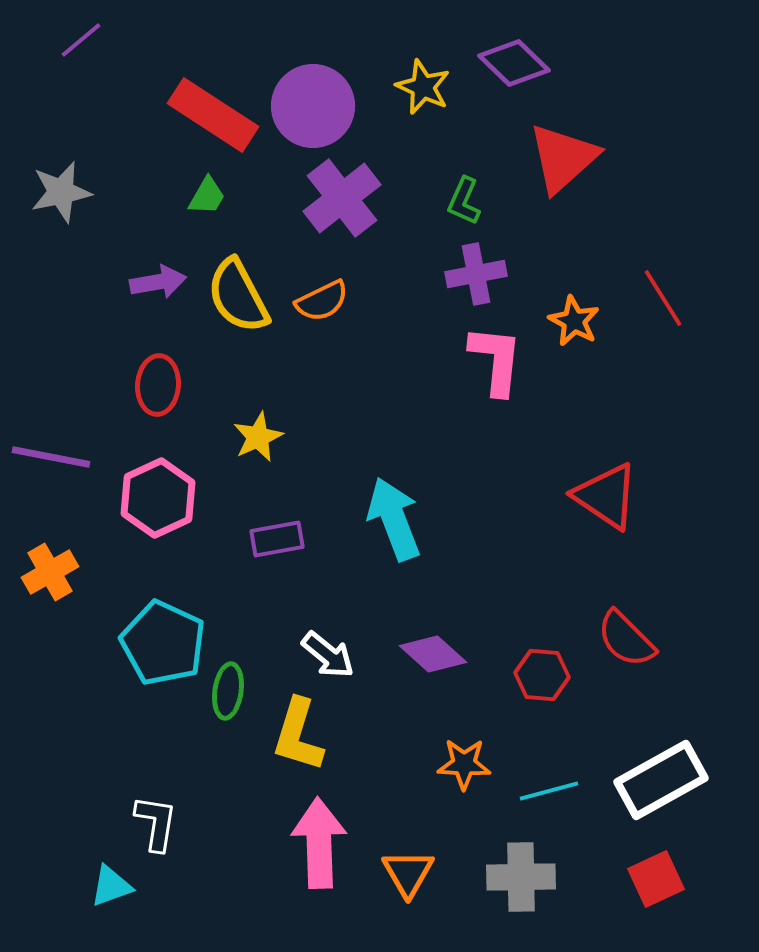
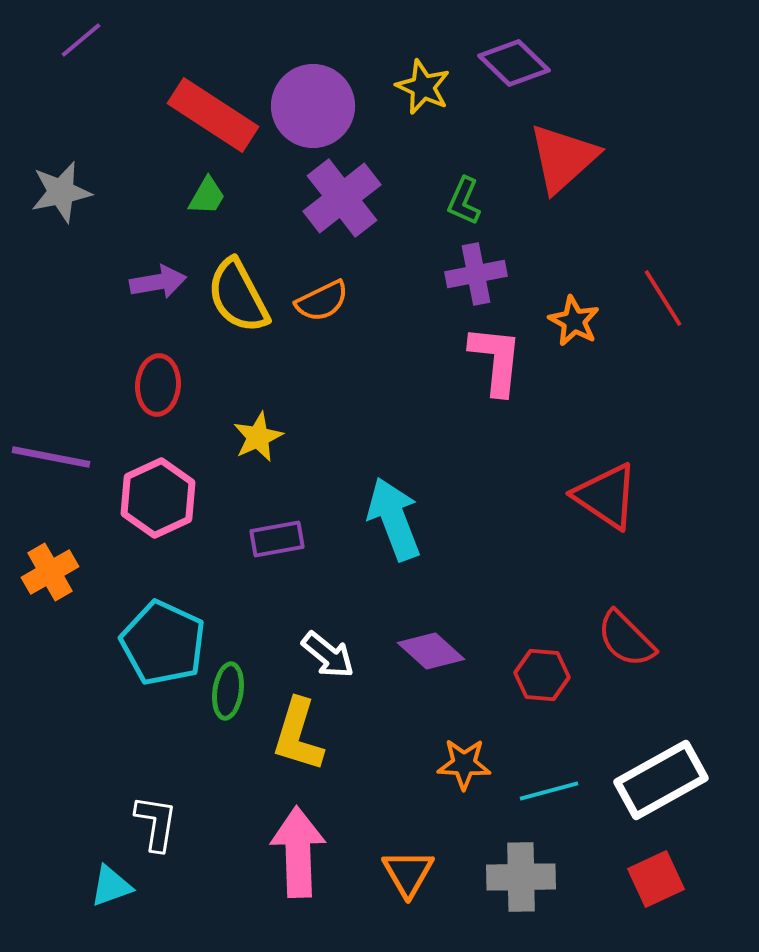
purple diamond at (433, 654): moved 2 px left, 3 px up
pink arrow at (319, 843): moved 21 px left, 9 px down
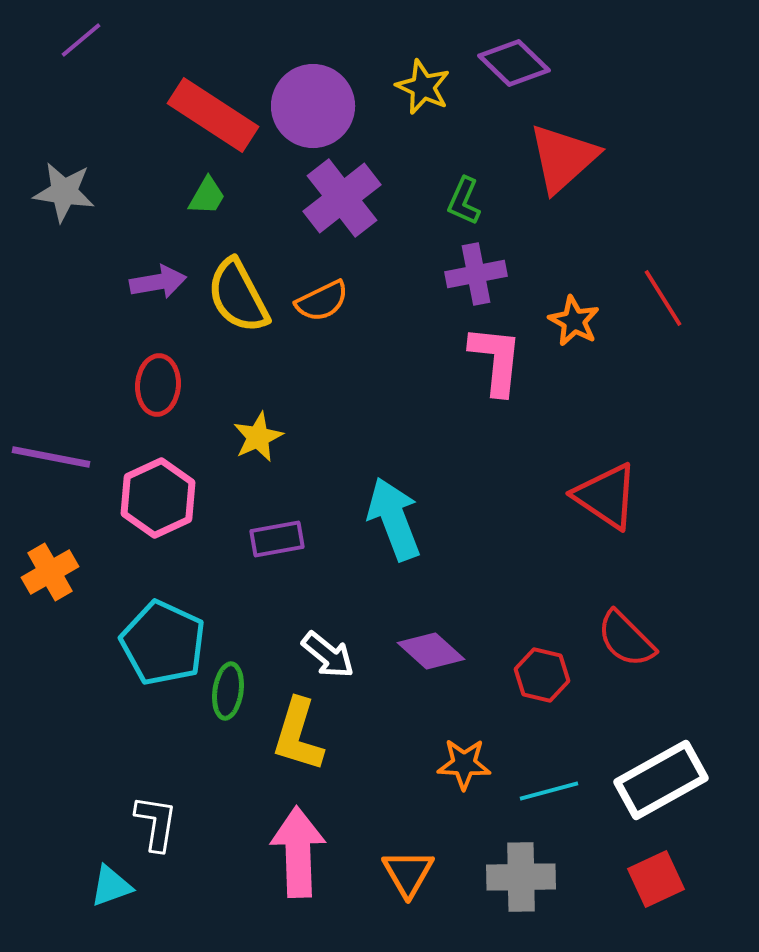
gray star at (61, 192): moved 3 px right; rotated 20 degrees clockwise
red hexagon at (542, 675): rotated 8 degrees clockwise
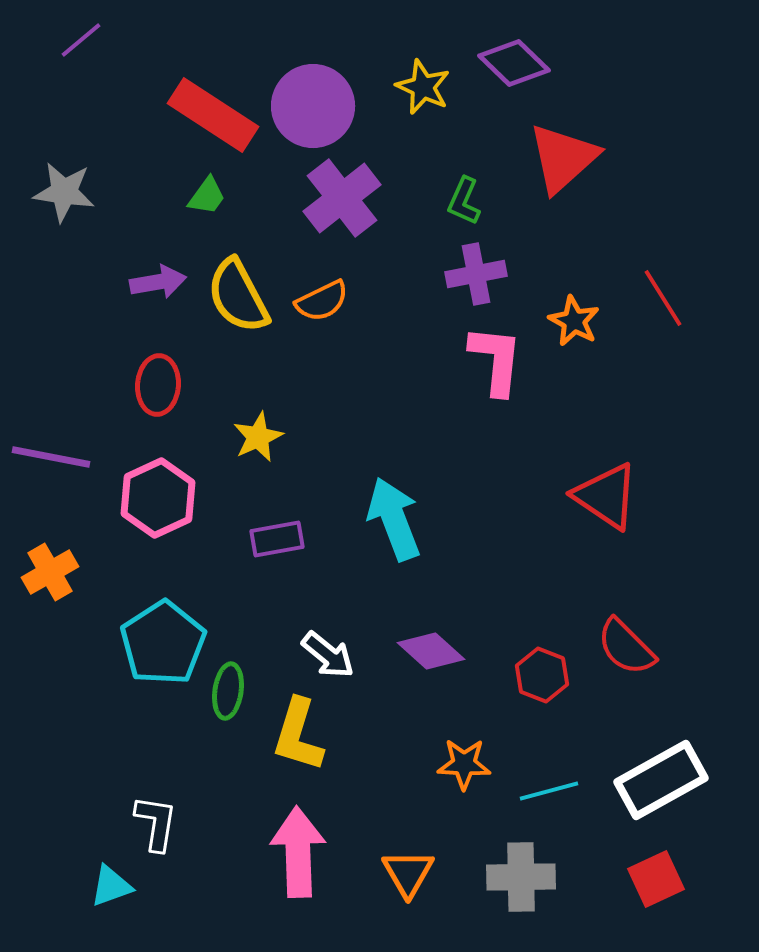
green trapezoid at (207, 196): rotated 6 degrees clockwise
red semicircle at (626, 639): moved 8 px down
cyan pentagon at (163, 643): rotated 14 degrees clockwise
red hexagon at (542, 675): rotated 8 degrees clockwise
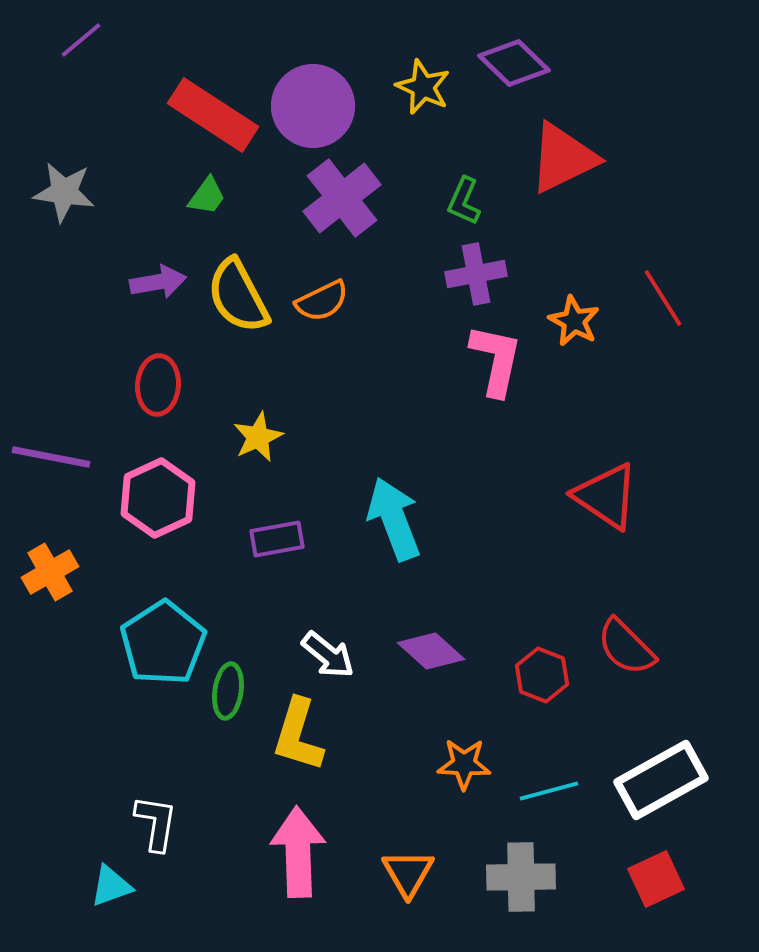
red triangle at (563, 158): rotated 16 degrees clockwise
pink L-shape at (496, 360): rotated 6 degrees clockwise
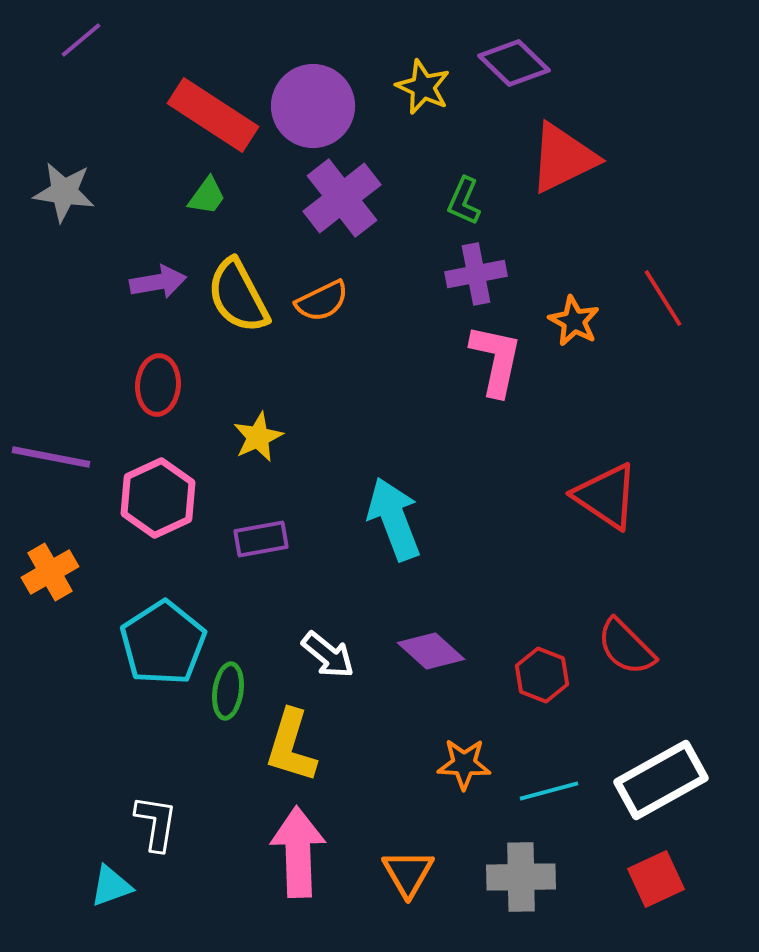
purple rectangle at (277, 539): moved 16 px left
yellow L-shape at (298, 735): moved 7 px left, 11 px down
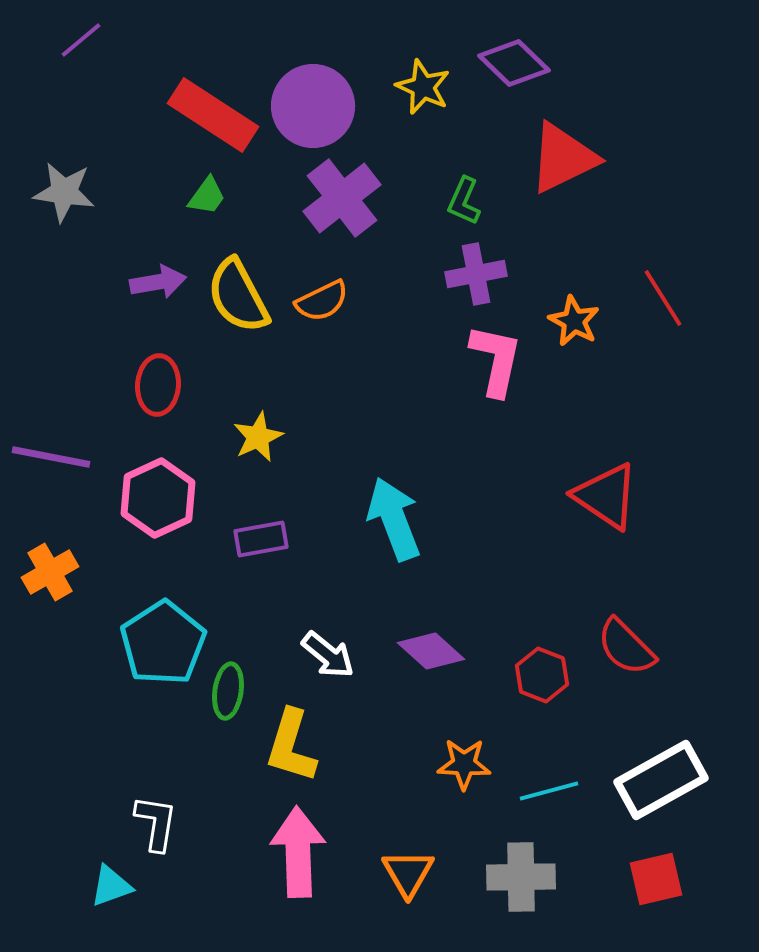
red square at (656, 879): rotated 12 degrees clockwise
